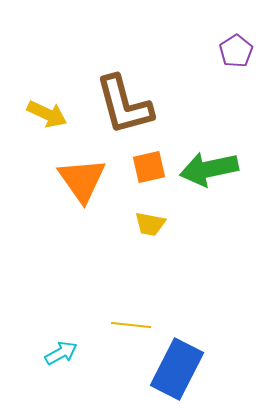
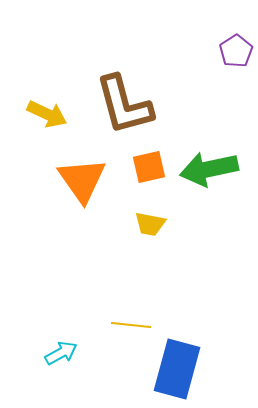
blue rectangle: rotated 12 degrees counterclockwise
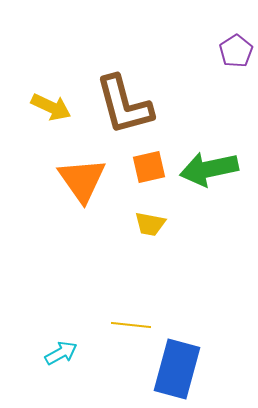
yellow arrow: moved 4 px right, 7 px up
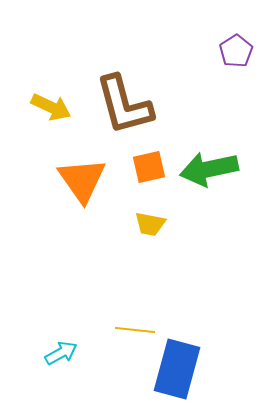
yellow line: moved 4 px right, 5 px down
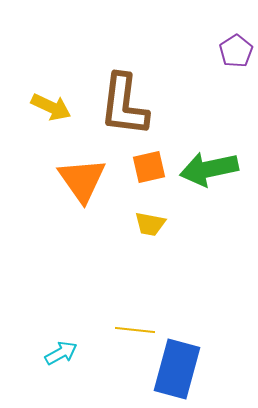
brown L-shape: rotated 22 degrees clockwise
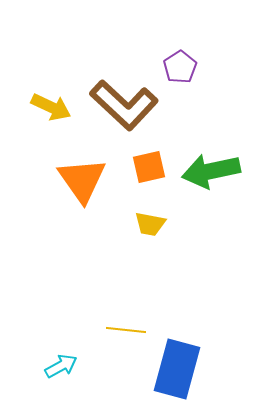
purple pentagon: moved 56 px left, 16 px down
brown L-shape: rotated 54 degrees counterclockwise
green arrow: moved 2 px right, 2 px down
yellow line: moved 9 px left
cyan arrow: moved 13 px down
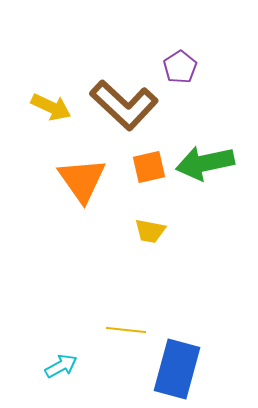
green arrow: moved 6 px left, 8 px up
yellow trapezoid: moved 7 px down
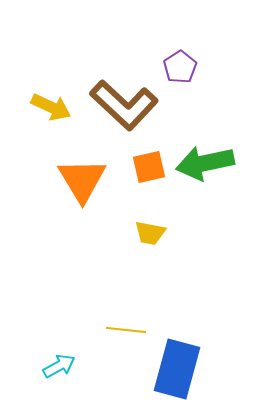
orange triangle: rotated 4 degrees clockwise
yellow trapezoid: moved 2 px down
cyan arrow: moved 2 px left
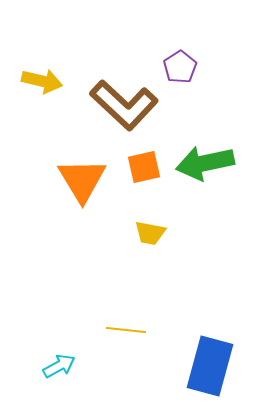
yellow arrow: moved 9 px left, 26 px up; rotated 12 degrees counterclockwise
orange square: moved 5 px left
blue rectangle: moved 33 px right, 3 px up
